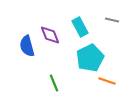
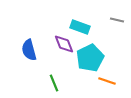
gray line: moved 5 px right
cyan rectangle: rotated 42 degrees counterclockwise
purple diamond: moved 14 px right, 9 px down
blue semicircle: moved 2 px right, 4 px down
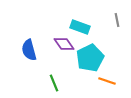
gray line: rotated 64 degrees clockwise
purple diamond: rotated 15 degrees counterclockwise
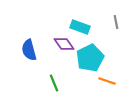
gray line: moved 1 px left, 2 px down
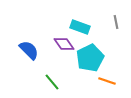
blue semicircle: rotated 150 degrees clockwise
green line: moved 2 px left, 1 px up; rotated 18 degrees counterclockwise
